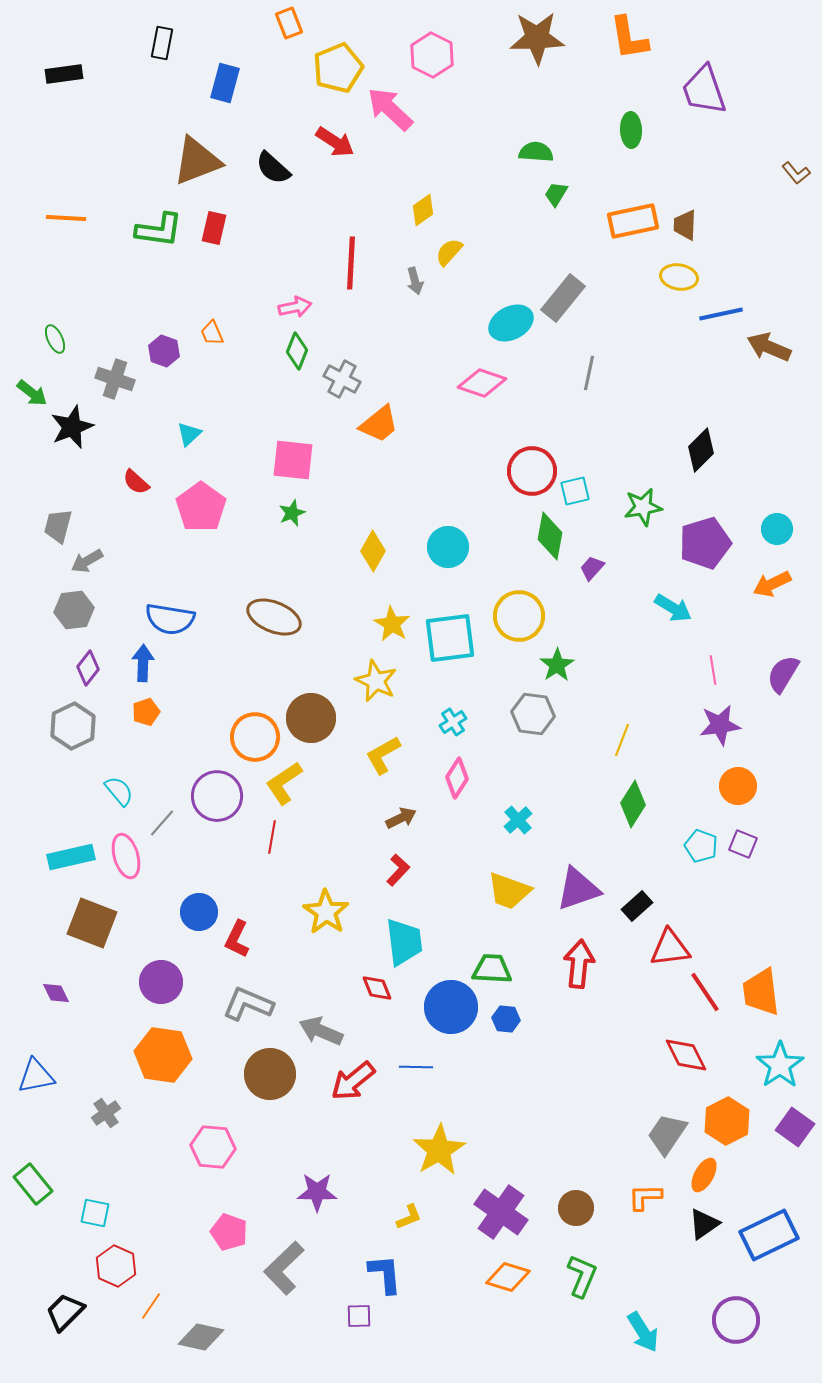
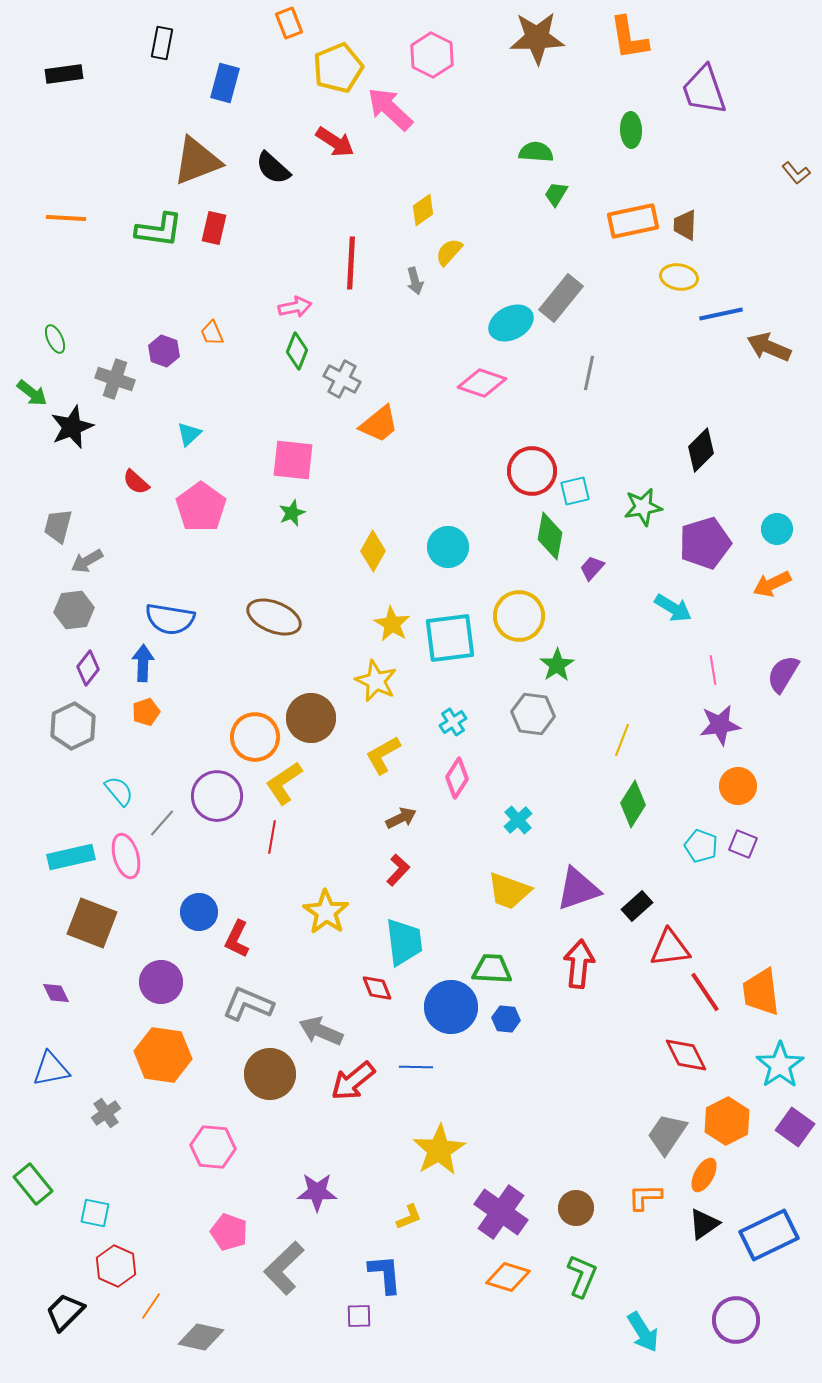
gray rectangle at (563, 298): moved 2 px left
blue triangle at (36, 1076): moved 15 px right, 7 px up
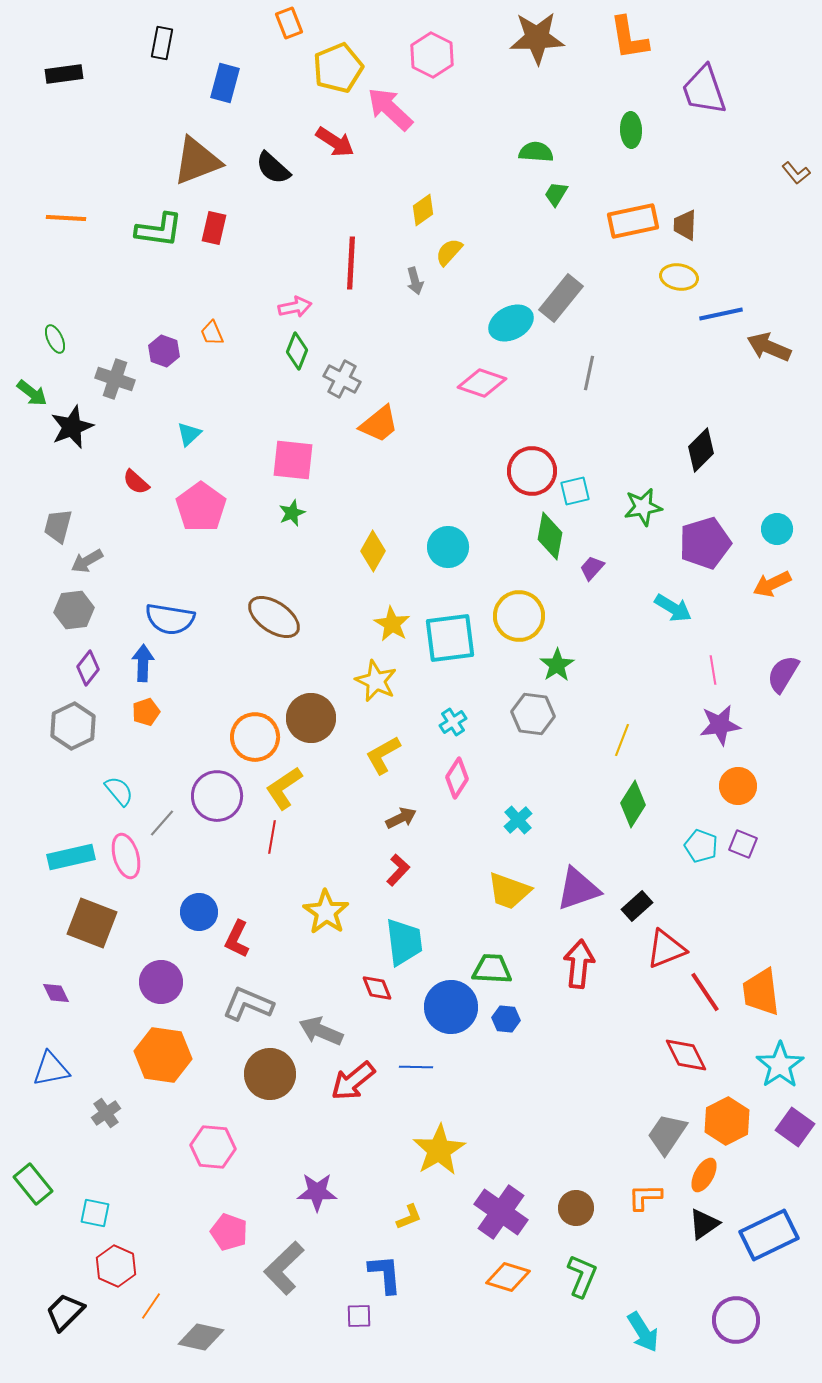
brown ellipse at (274, 617): rotated 12 degrees clockwise
yellow L-shape at (284, 783): moved 5 px down
red triangle at (670, 948): moved 4 px left, 1 px down; rotated 15 degrees counterclockwise
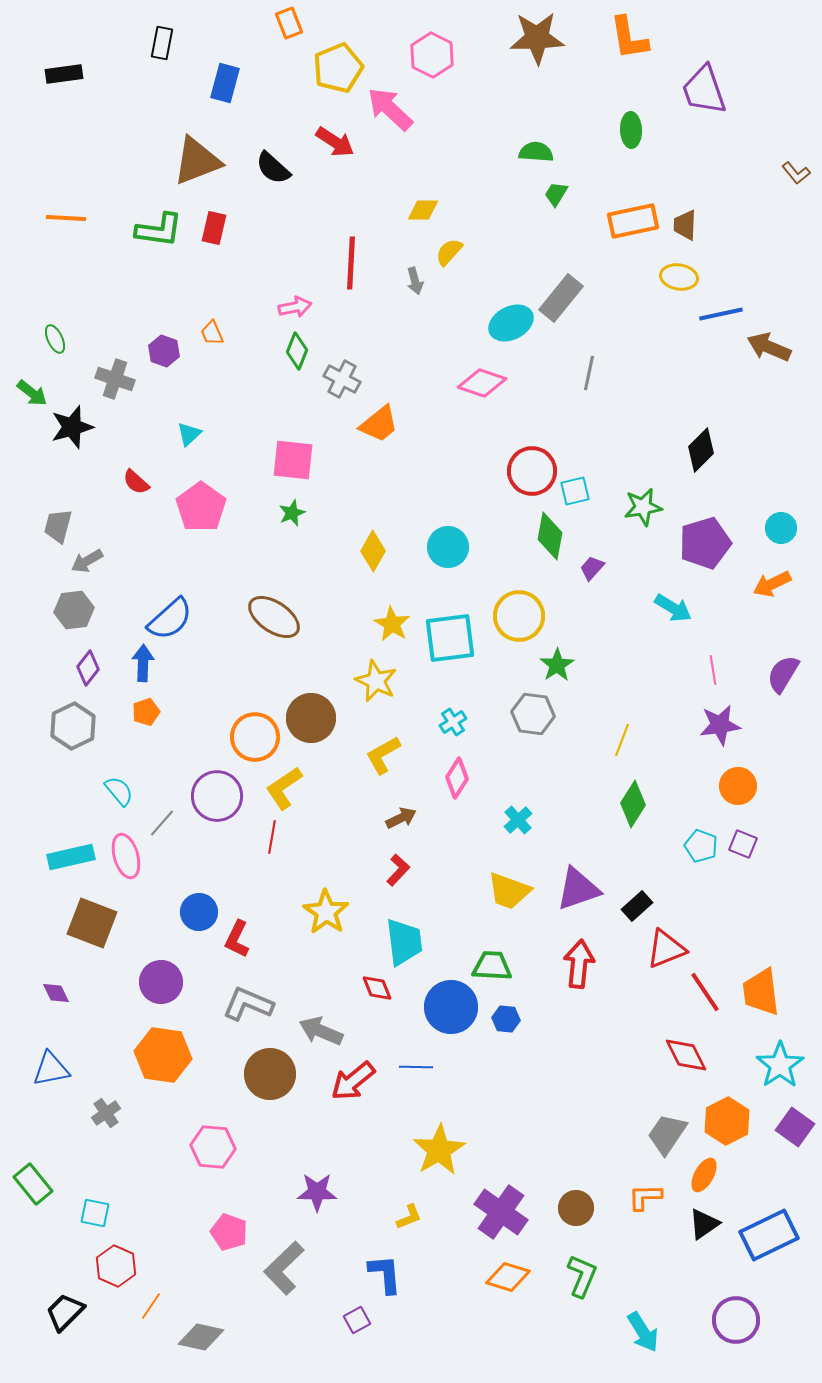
yellow diamond at (423, 210): rotated 36 degrees clockwise
black star at (72, 427): rotated 6 degrees clockwise
cyan circle at (777, 529): moved 4 px right, 1 px up
blue semicircle at (170, 619): rotated 51 degrees counterclockwise
green trapezoid at (492, 969): moved 3 px up
purple square at (359, 1316): moved 2 px left, 4 px down; rotated 28 degrees counterclockwise
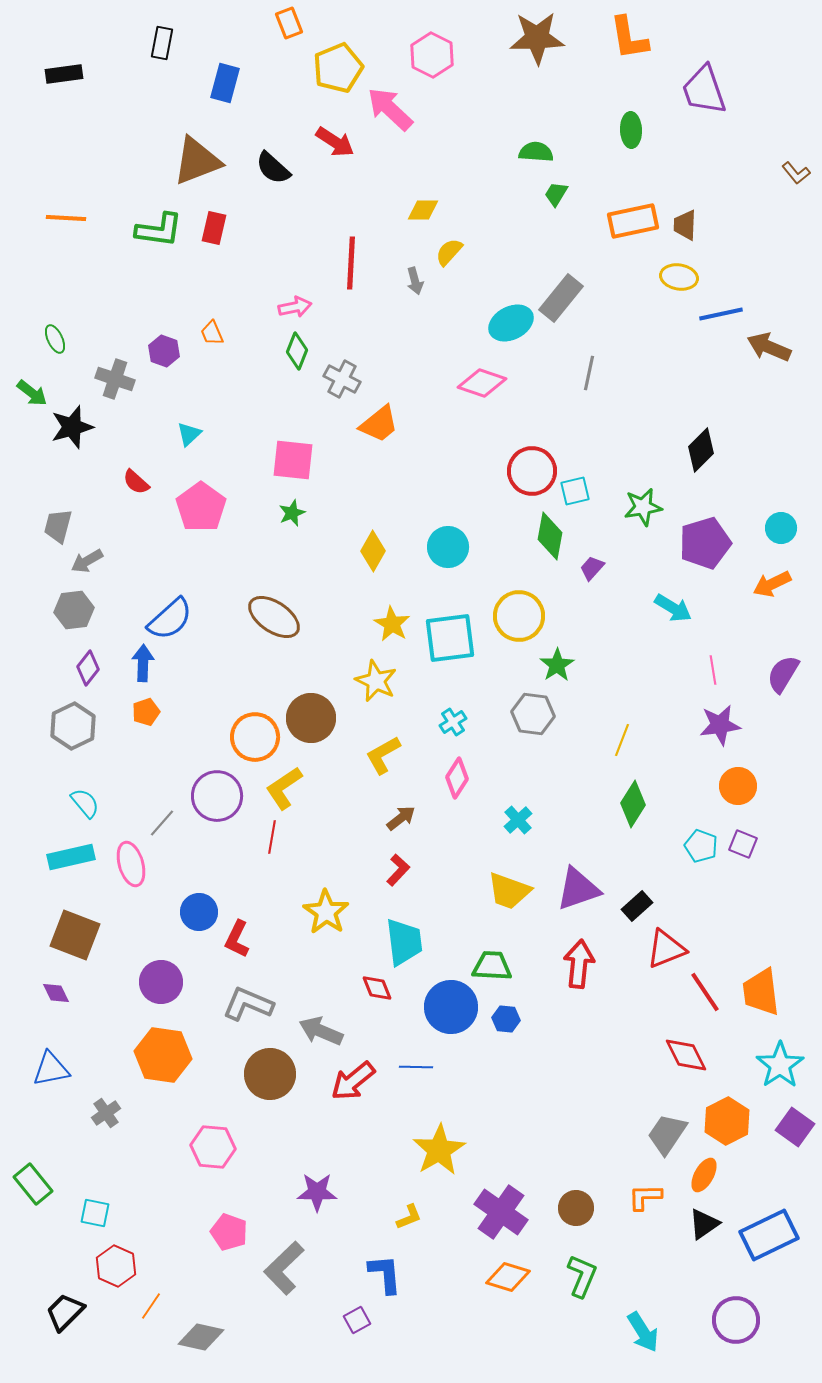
cyan semicircle at (119, 791): moved 34 px left, 12 px down
brown arrow at (401, 818): rotated 12 degrees counterclockwise
pink ellipse at (126, 856): moved 5 px right, 8 px down
brown square at (92, 923): moved 17 px left, 12 px down
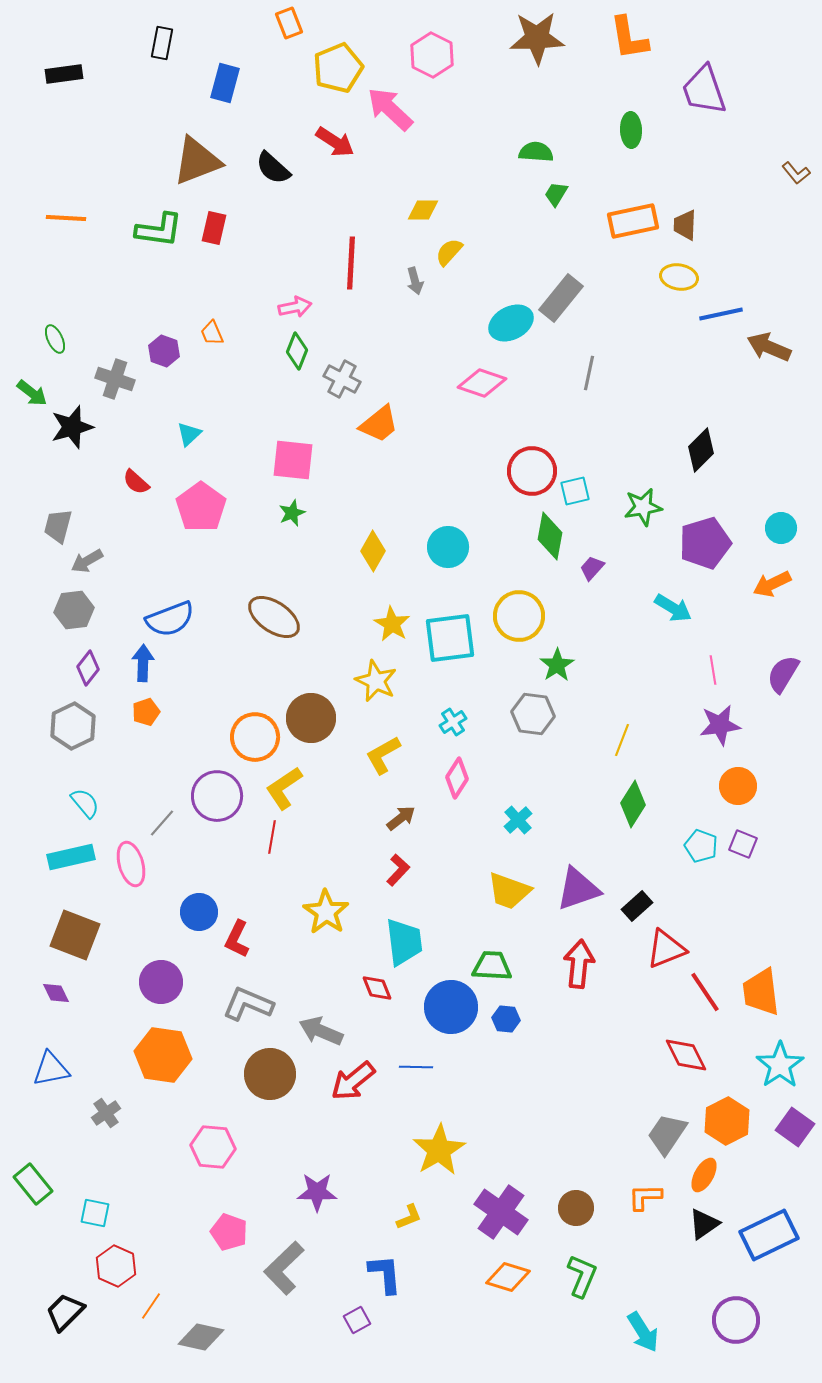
blue semicircle at (170, 619): rotated 21 degrees clockwise
